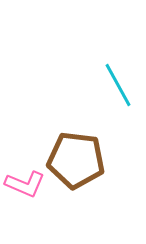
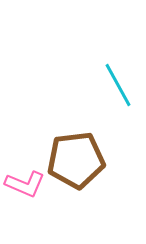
brown pentagon: rotated 14 degrees counterclockwise
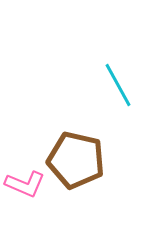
brown pentagon: rotated 20 degrees clockwise
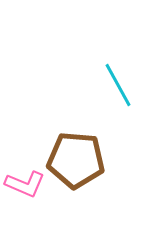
brown pentagon: rotated 8 degrees counterclockwise
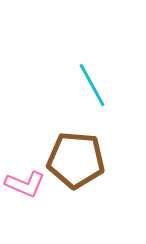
cyan line: moved 26 px left
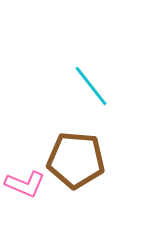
cyan line: moved 1 px left, 1 px down; rotated 9 degrees counterclockwise
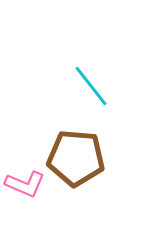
brown pentagon: moved 2 px up
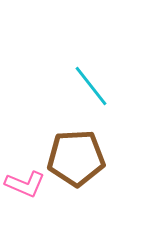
brown pentagon: rotated 8 degrees counterclockwise
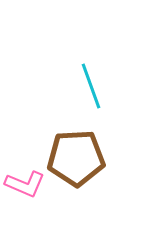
cyan line: rotated 18 degrees clockwise
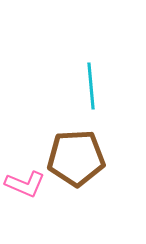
cyan line: rotated 15 degrees clockwise
